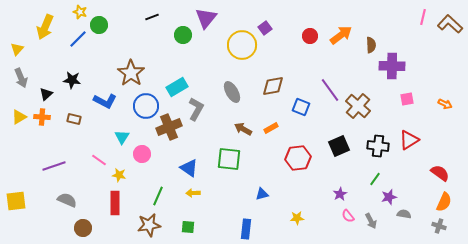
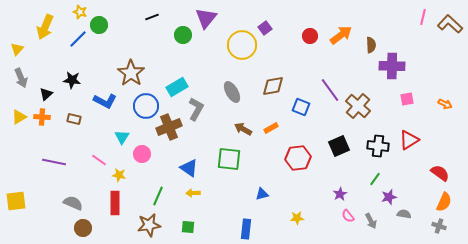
purple line at (54, 166): moved 4 px up; rotated 30 degrees clockwise
gray semicircle at (67, 200): moved 6 px right, 3 px down
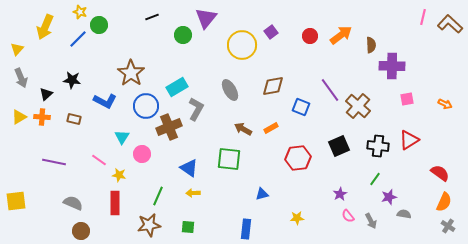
purple square at (265, 28): moved 6 px right, 4 px down
gray ellipse at (232, 92): moved 2 px left, 2 px up
gray cross at (439, 226): moved 9 px right; rotated 16 degrees clockwise
brown circle at (83, 228): moved 2 px left, 3 px down
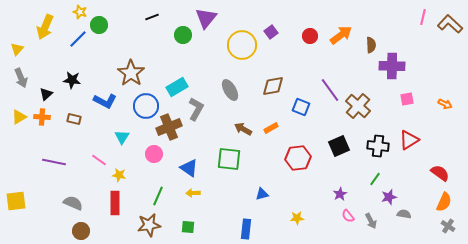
pink circle at (142, 154): moved 12 px right
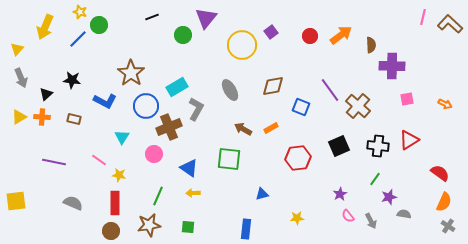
brown circle at (81, 231): moved 30 px right
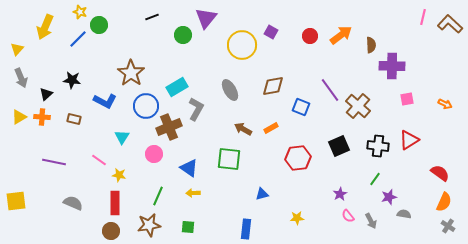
purple square at (271, 32): rotated 24 degrees counterclockwise
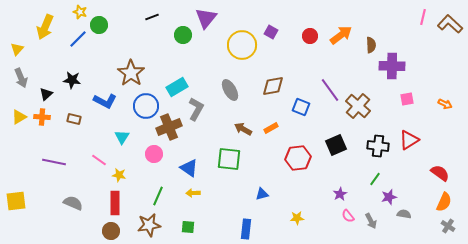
black square at (339, 146): moved 3 px left, 1 px up
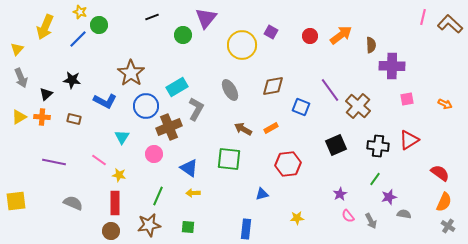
red hexagon at (298, 158): moved 10 px left, 6 px down
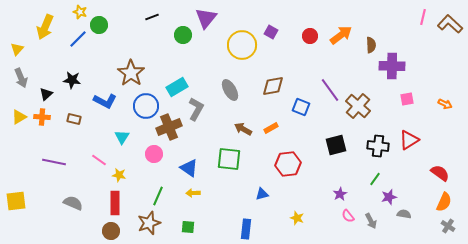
black square at (336, 145): rotated 10 degrees clockwise
yellow star at (297, 218): rotated 24 degrees clockwise
brown star at (149, 225): moved 2 px up; rotated 10 degrees counterclockwise
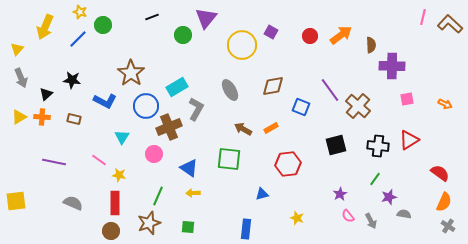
green circle at (99, 25): moved 4 px right
